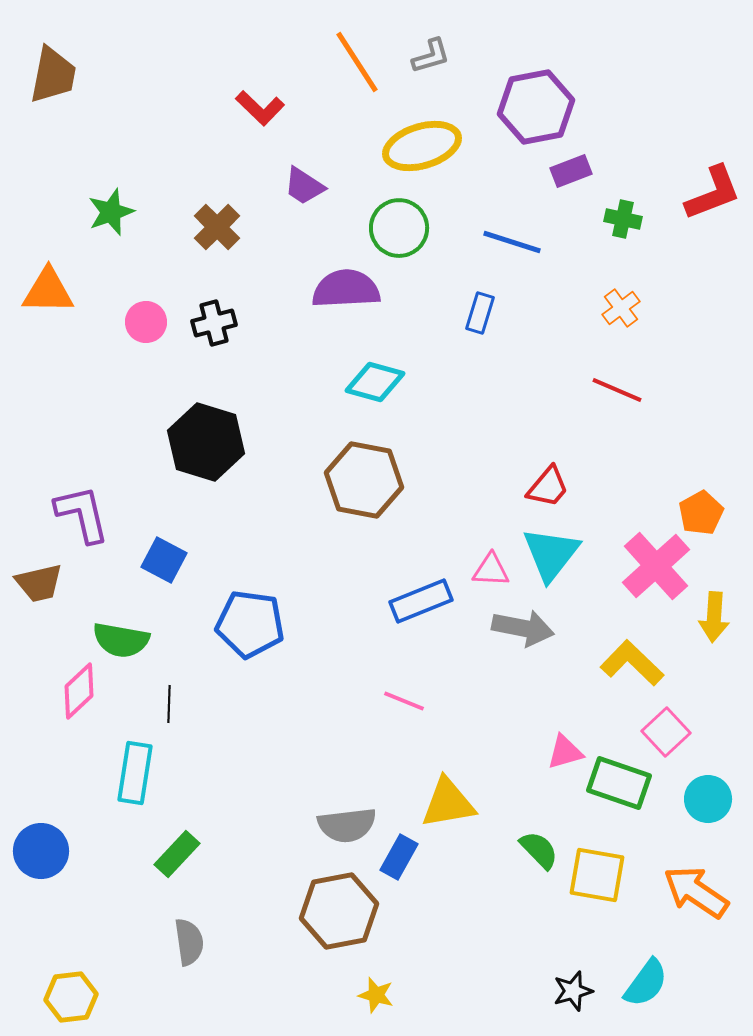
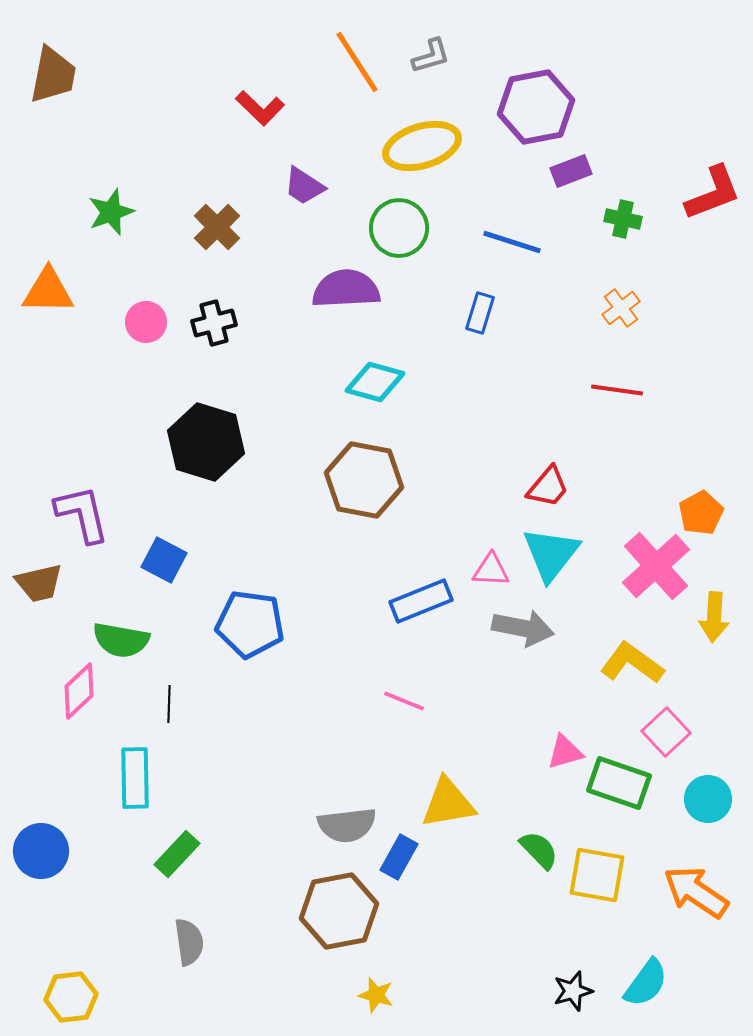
red line at (617, 390): rotated 15 degrees counterclockwise
yellow L-shape at (632, 663): rotated 8 degrees counterclockwise
cyan rectangle at (135, 773): moved 5 px down; rotated 10 degrees counterclockwise
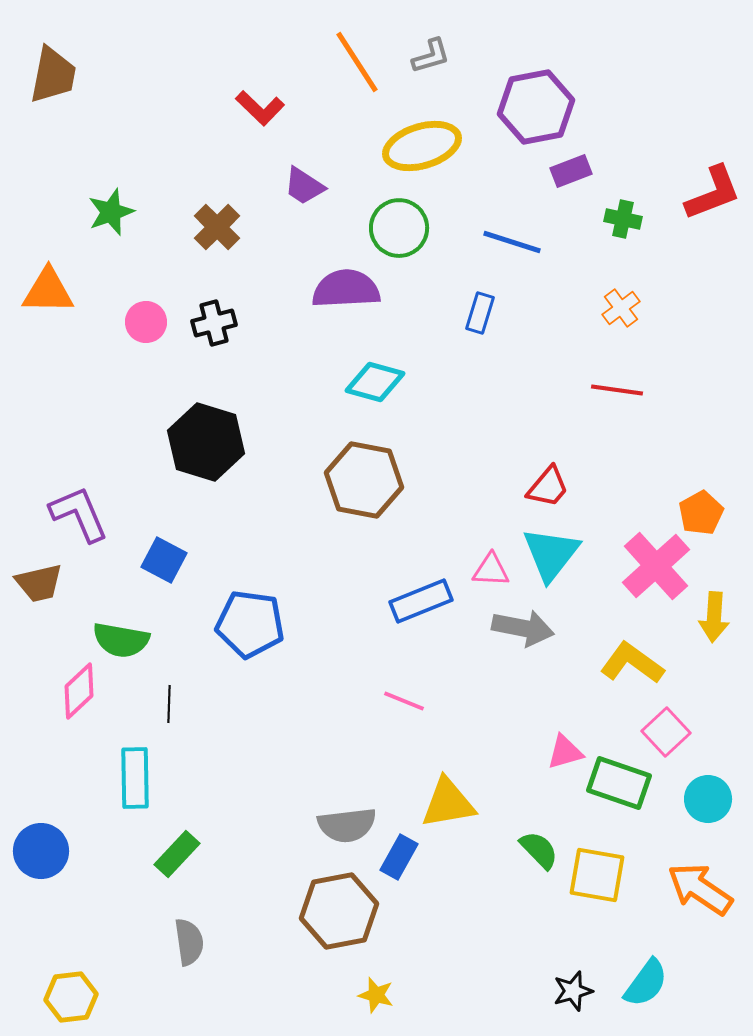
purple L-shape at (82, 514): moved 3 px left; rotated 10 degrees counterclockwise
orange arrow at (696, 892): moved 4 px right, 3 px up
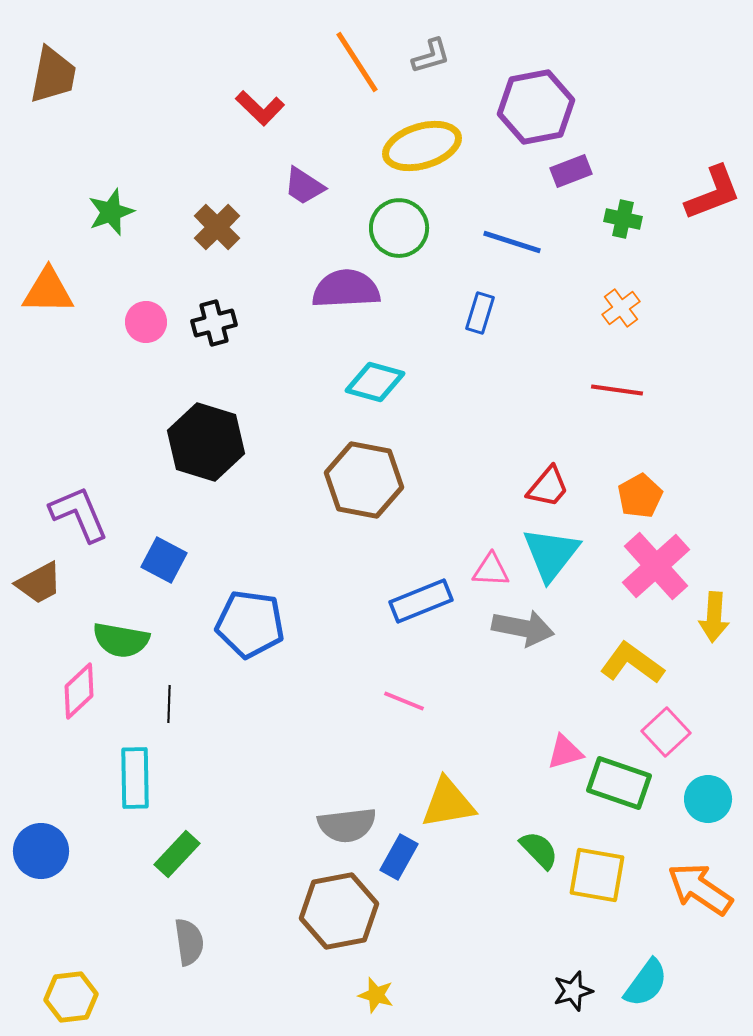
orange pentagon at (701, 513): moved 61 px left, 17 px up
brown trapezoid at (39, 583): rotated 15 degrees counterclockwise
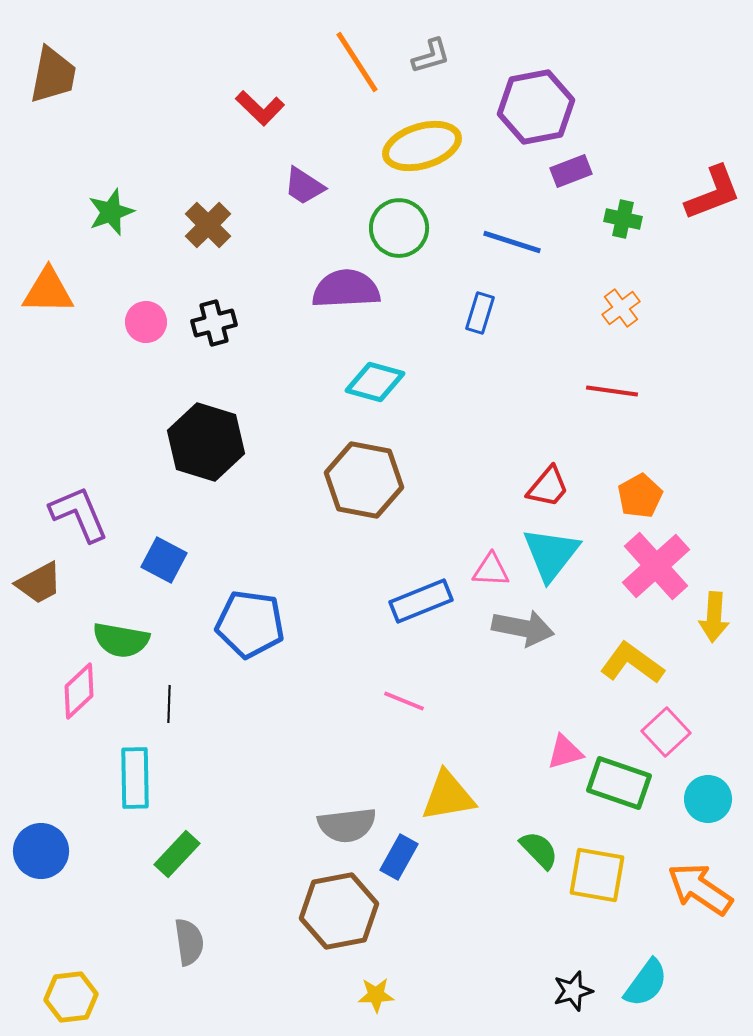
brown cross at (217, 227): moved 9 px left, 2 px up
red line at (617, 390): moved 5 px left, 1 px down
yellow triangle at (448, 803): moved 7 px up
yellow star at (376, 995): rotated 18 degrees counterclockwise
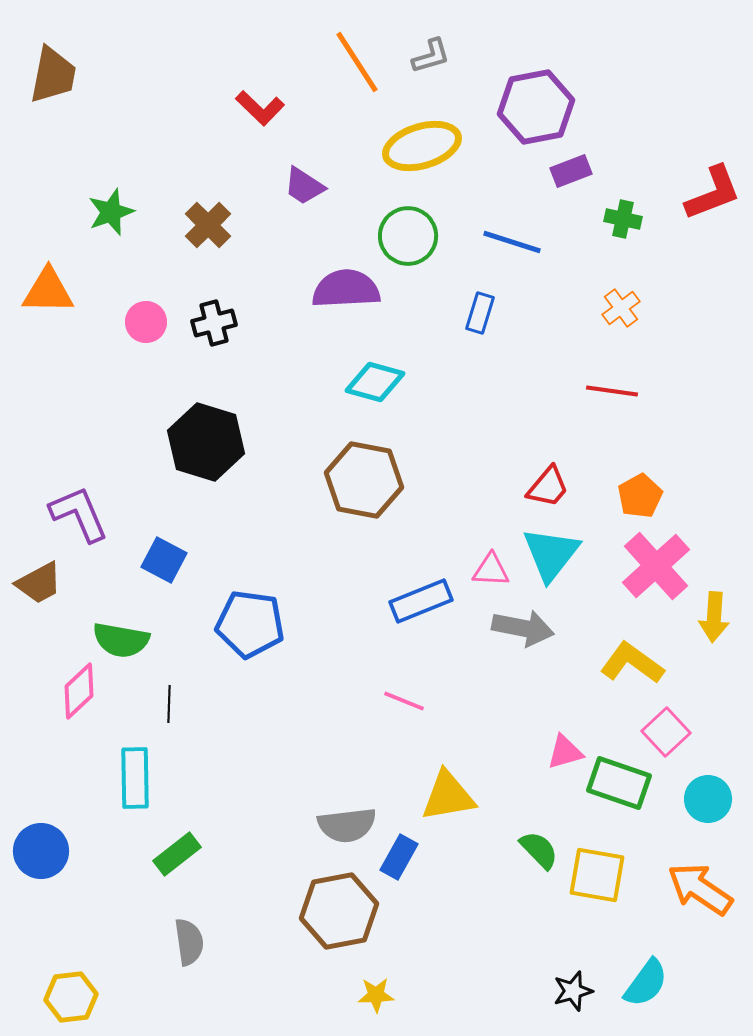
green circle at (399, 228): moved 9 px right, 8 px down
green rectangle at (177, 854): rotated 9 degrees clockwise
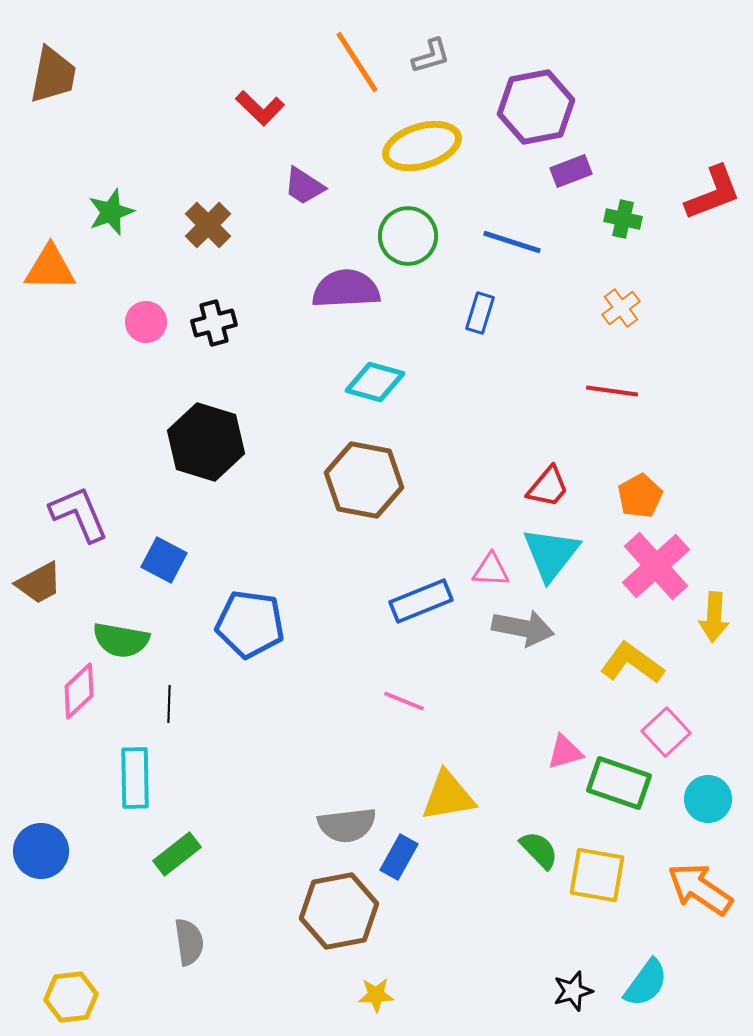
orange triangle at (48, 291): moved 2 px right, 23 px up
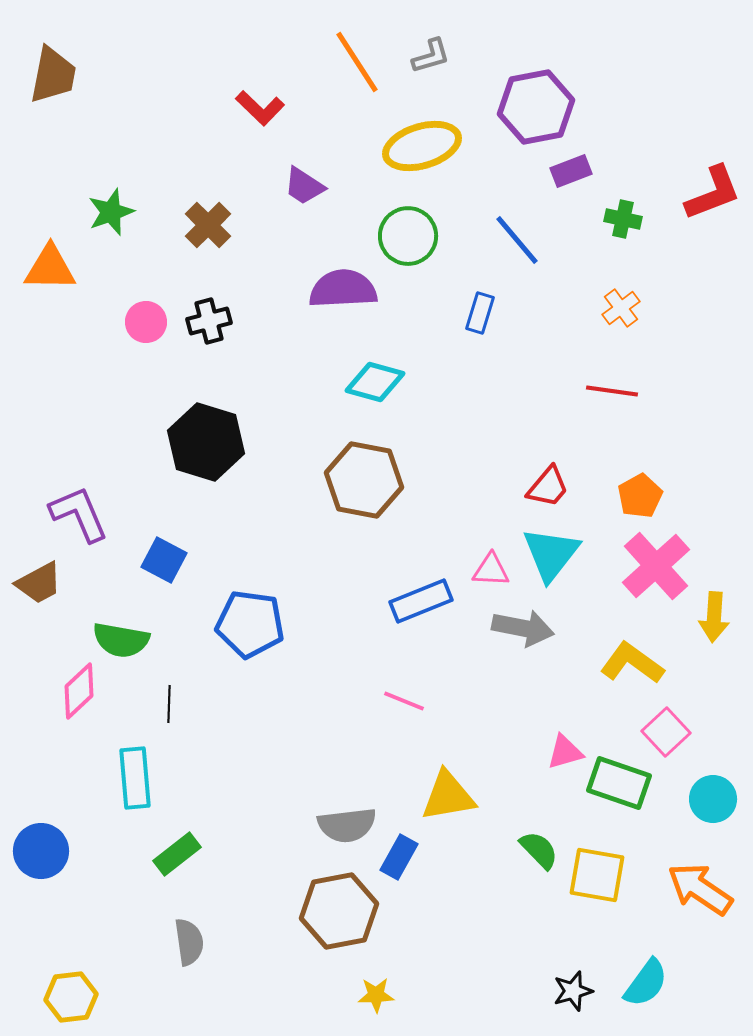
blue line at (512, 242): moved 5 px right, 2 px up; rotated 32 degrees clockwise
purple semicircle at (346, 289): moved 3 px left
black cross at (214, 323): moved 5 px left, 2 px up
cyan rectangle at (135, 778): rotated 4 degrees counterclockwise
cyan circle at (708, 799): moved 5 px right
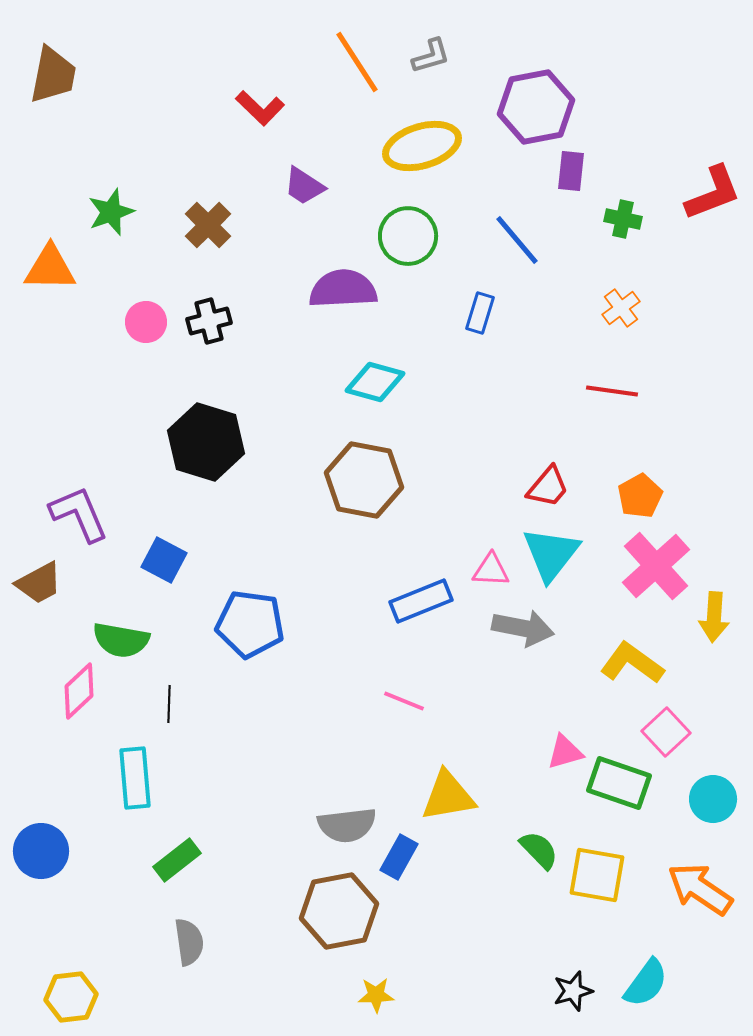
purple rectangle at (571, 171): rotated 63 degrees counterclockwise
green rectangle at (177, 854): moved 6 px down
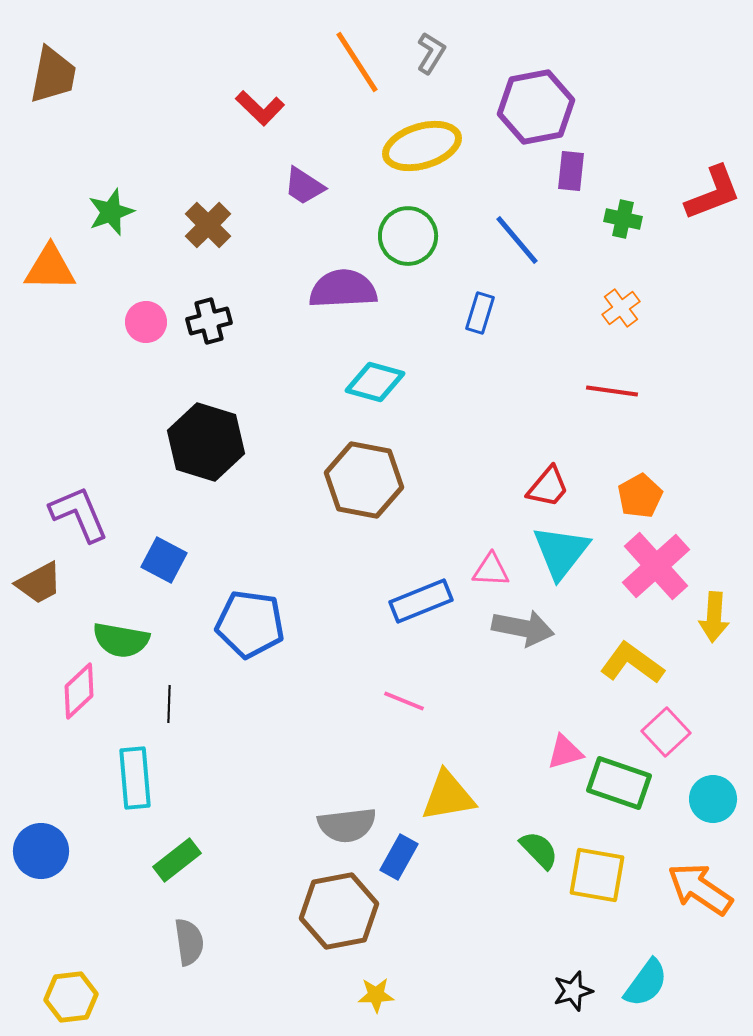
gray L-shape at (431, 56): moved 3 px up; rotated 42 degrees counterclockwise
cyan triangle at (551, 554): moved 10 px right, 2 px up
